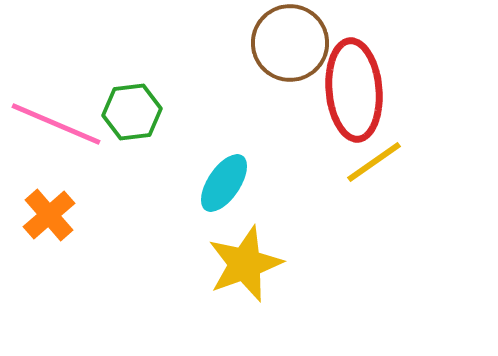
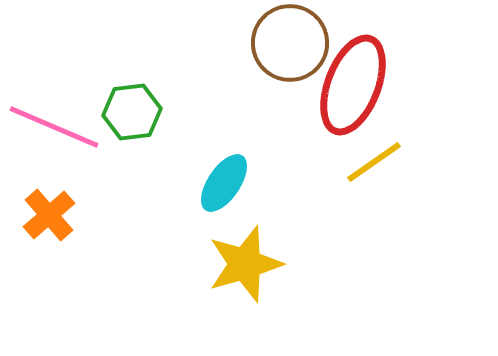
red ellipse: moved 1 px left, 5 px up; rotated 26 degrees clockwise
pink line: moved 2 px left, 3 px down
yellow star: rotated 4 degrees clockwise
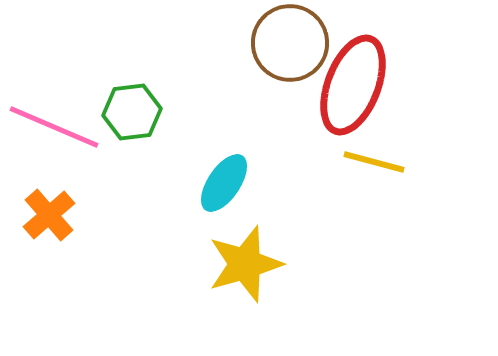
yellow line: rotated 50 degrees clockwise
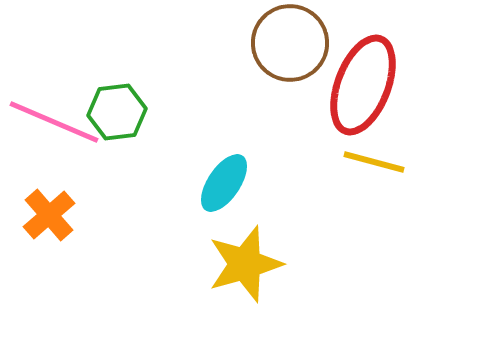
red ellipse: moved 10 px right
green hexagon: moved 15 px left
pink line: moved 5 px up
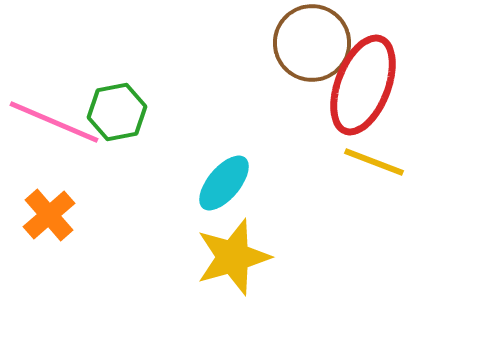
brown circle: moved 22 px right
green hexagon: rotated 4 degrees counterclockwise
yellow line: rotated 6 degrees clockwise
cyan ellipse: rotated 6 degrees clockwise
yellow star: moved 12 px left, 7 px up
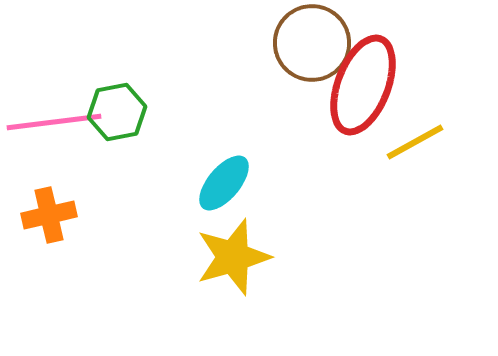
pink line: rotated 30 degrees counterclockwise
yellow line: moved 41 px right, 20 px up; rotated 50 degrees counterclockwise
orange cross: rotated 28 degrees clockwise
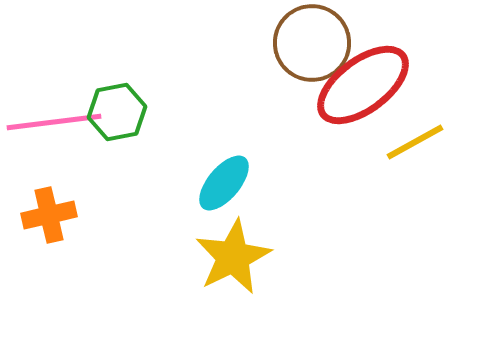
red ellipse: rotated 32 degrees clockwise
yellow star: rotated 10 degrees counterclockwise
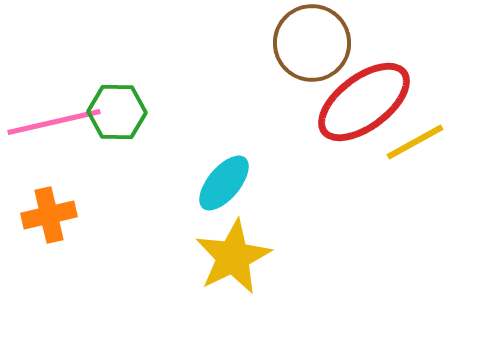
red ellipse: moved 1 px right, 17 px down
green hexagon: rotated 12 degrees clockwise
pink line: rotated 6 degrees counterclockwise
